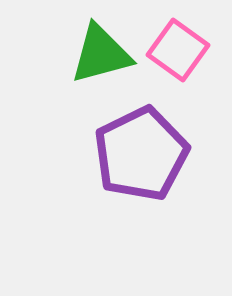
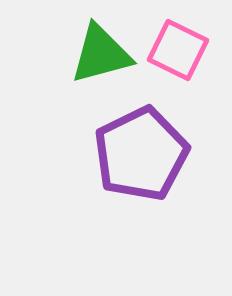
pink square: rotated 10 degrees counterclockwise
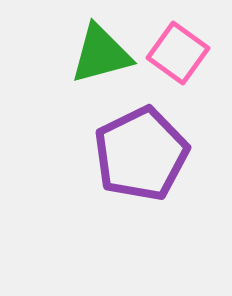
pink square: moved 3 px down; rotated 10 degrees clockwise
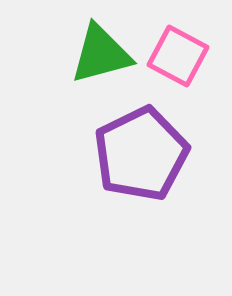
pink square: moved 3 px down; rotated 8 degrees counterclockwise
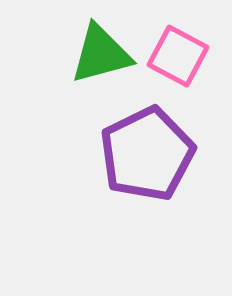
purple pentagon: moved 6 px right
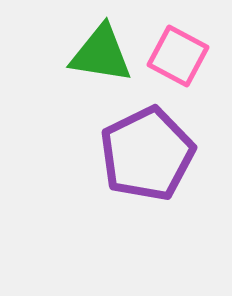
green triangle: rotated 24 degrees clockwise
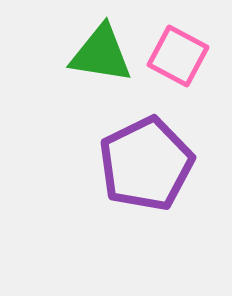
purple pentagon: moved 1 px left, 10 px down
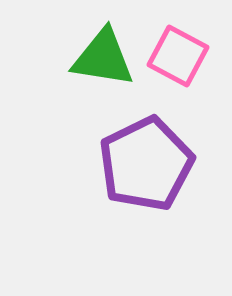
green triangle: moved 2 px right, 4 px down
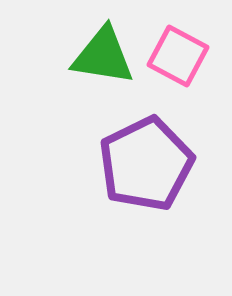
green triangle: moved 2 px up
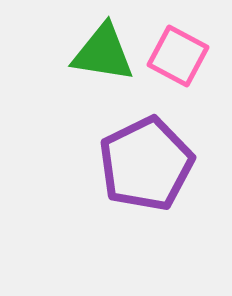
green triangle: moved 3 px up
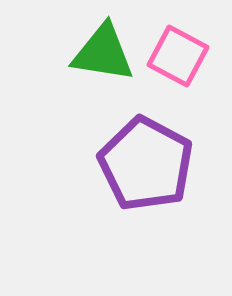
purple pentagon: rotated 18 degrees counterclockwise
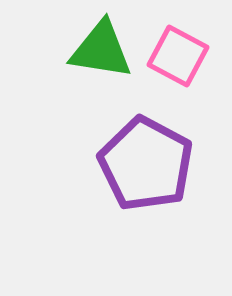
green triangle: moved 2 px left, 3 px up
